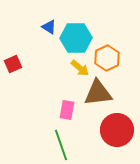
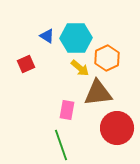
blue triangle: moved 2 px left, 9 px down
red square: moved 13 px right
red circle: moved 2 px up
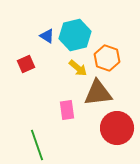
cyan hexagon: moved 1 px left, 3 px up; rotated 12 degrees counterclockwise
orange hexagon: rotated 15 degrees counterclockwise
yellow arrow: moved 2 px left
pink rectangle: rotated 18 degrees counterclockwise
green line: moved 24 px left
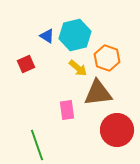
red circle: moved 2 px down
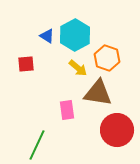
cyan hexagon: rotated 16 degrees counterclockwise
red square: rotated 18 degrees clockwise
brown triangle: rotated 16 degrees clockwise
green line: rotated 44 degrees clockwise
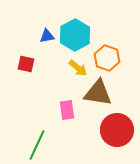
blue triangle: rotated 42 degrees counterclockwise
red square: rotated 18 degrees clockwise
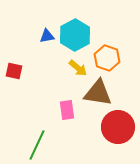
red square: moved 12 px left, 7 px down
red circle: moved 1 px right, 3 px up
